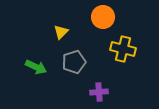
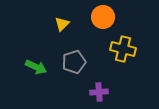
yellow triangle: moved 1 px right, 8 px up
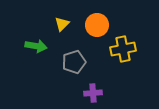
orange circle: moved 6 px left, 8 px down
yellow cross: rotated 25 degrees counterclockwise
green arrow: moved 21 px up; rotated 15 degrees counterclockwise
purple cross: moved 6 px left, 1 px down
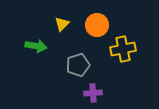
gray pentagon: moved 4 px right, 3 px down
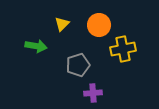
orange circle: moved 2 px right
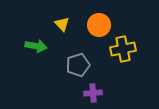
yellow triangle: rotated 28 degrees counterclockwise
